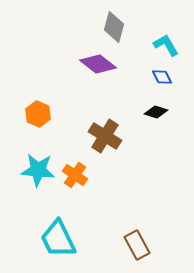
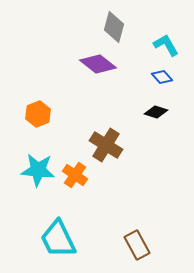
blue diamond: rotated 15 degrees counterclockwise
orange hexagon: rotated 15 degrees clockwise
brown cross: moved 1 px right, 9 px down
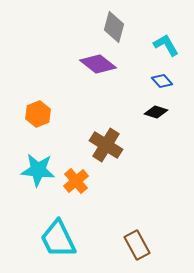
blue diamond: moved 4 px down
orange cross: moved 1 px right, 6 px down; rotated 15 degrees clockwise
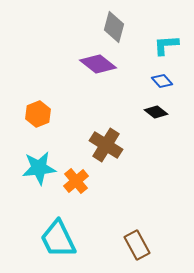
cyan L-shape: rotated 64 degrees counterclockwise
black diamond: rotated 20 degrees clockwise
cyan star: moved 1 px right, 2 px up; rotated 12 degrees counterclockwise
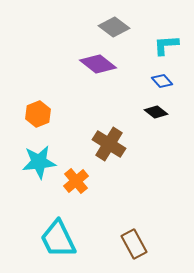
gray diamond: rotated 68 degrees counterclockwise
brown cross: moved 3 px right, 1 px up
cyan star: moved 6 px up
brown rectangle: moved 3 px left, 1 px up
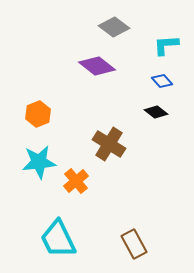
purple diamond: moved 1 px left, 2 px down
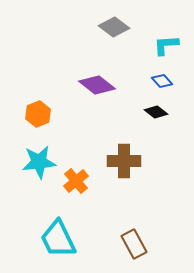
purple diamond: moved 19 px down
brown cross: moved 15 px right, 17 px down; rotated 32 degrees counterclockwise
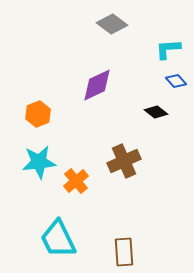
gray diamond: moved 2 px left, 3 px up
cyan L-shape: moved 2 px right, 4 px down
blue diamond: moved 14 px right
purple diamond: rotated 63 degrees counterclockwise
brown cross: rotated 24 degrees counterclockwise
brown rectangle: moved 10 px left, 8 px down; rotated 24 degrees clockwise
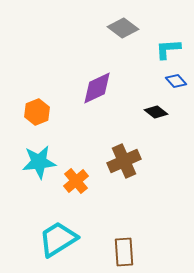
gray diamond: moved 11 px right, 4 px down
purple diamond: moved 3 px down
orange hexagon: moved 1 px left, 2 px up
cyan trapezoid: rotated 84 degrees clockwise
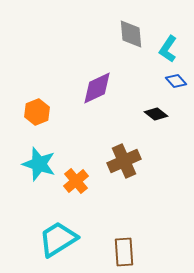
gray diamond: moved 8 px right, 6 px down; rotated 48 degrees clockwise
cyan L-shape: rotated 52 degrees counterclockwise
black diamond: moved 2 px down
cyan star: moved 2 px down; rotated 24 degrees clockwise
